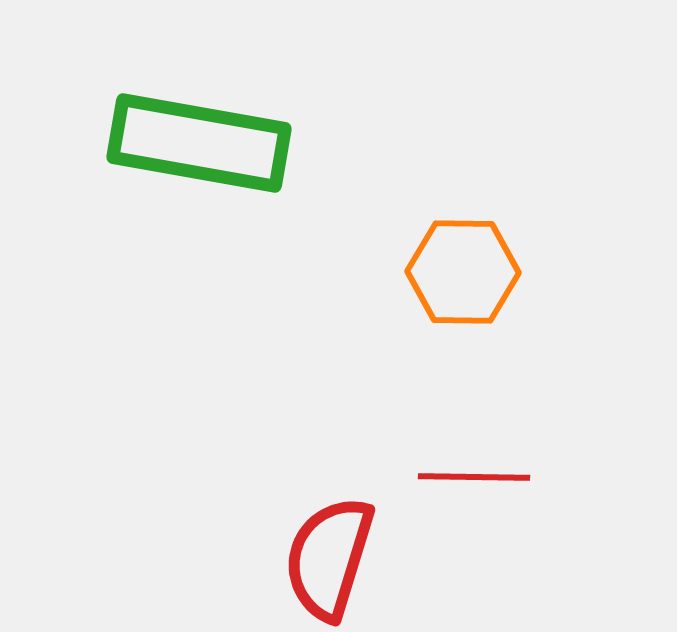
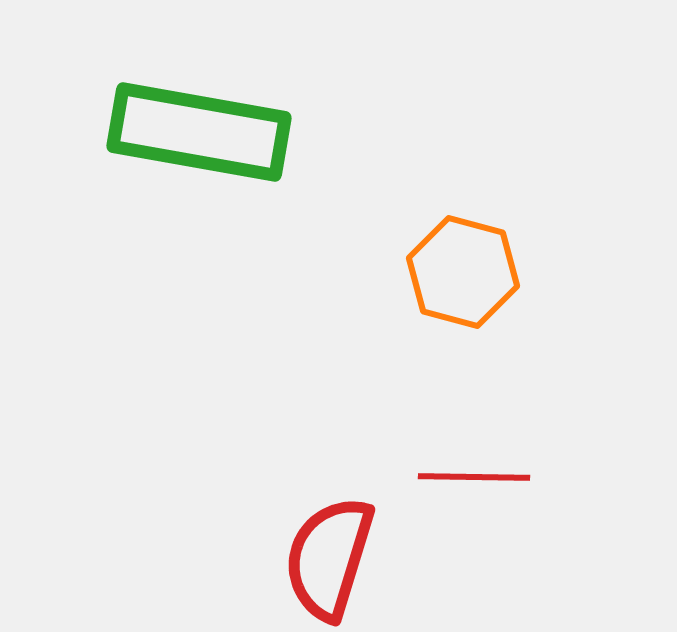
green rectangle: moved 11 px up
orange hexagon: rotated 14 degrees clockwise
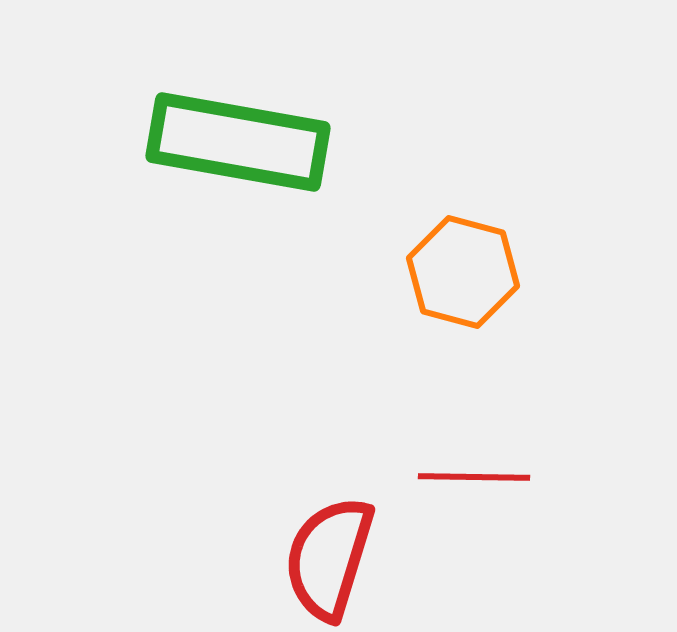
green rectangle: moved 39 px right, 10 px down
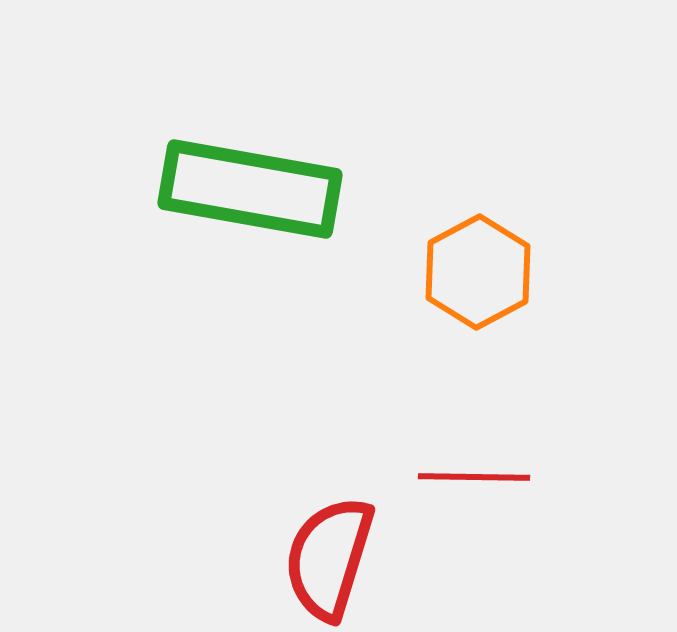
green rectangle: moved 12 px right, 47 px down
orange hexagon: moved 15 px right; rotated 17 degrees clockwise
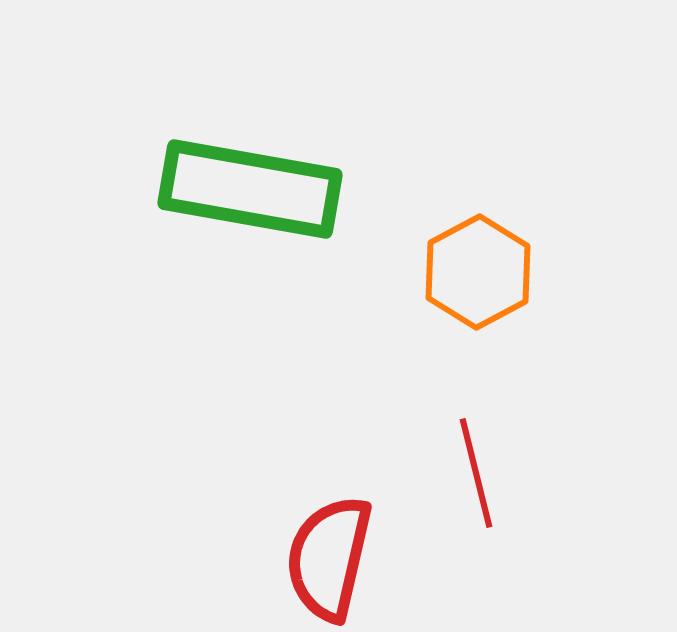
red line: moved 2 px right, 4 px up; rotated 75 degrees clockwise
red semicircle: rotated 4 degrees counterclockwise
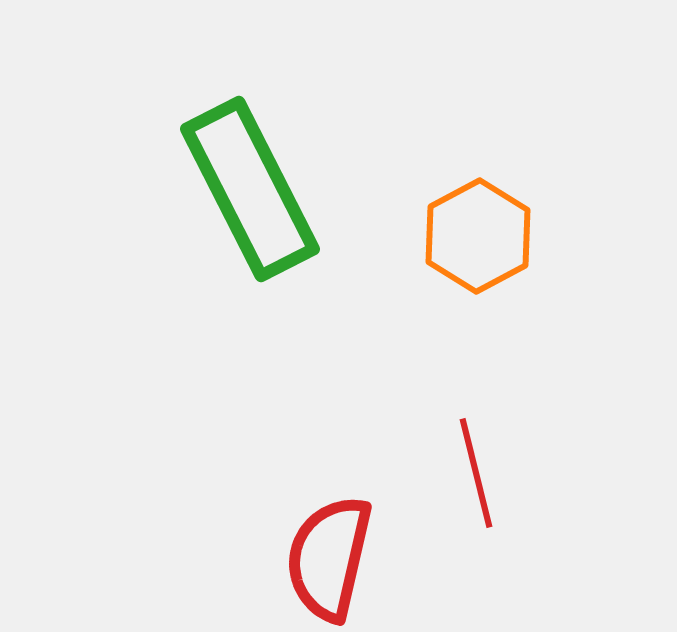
green rectangle: rotated 53 degrees clockwise
orange hexagon: moved 36 px up
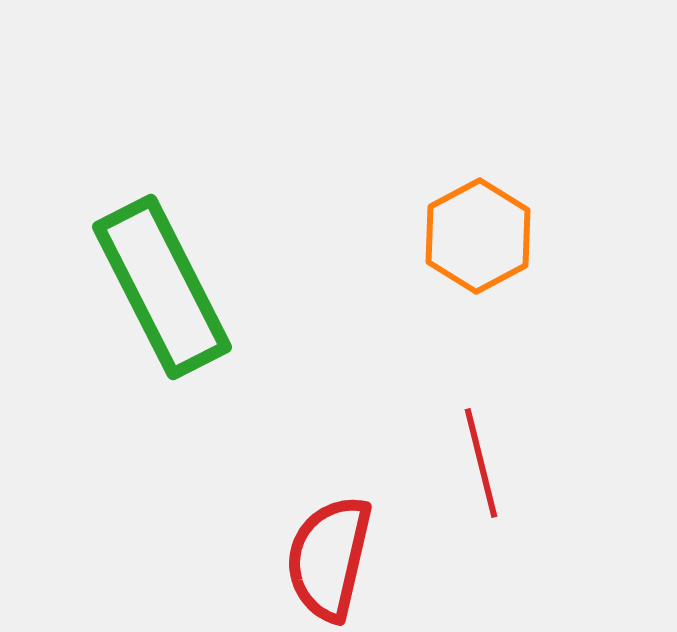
green rectangle: moved 88 px left, 98 px down
red line: moved 5 px right, 10 px up
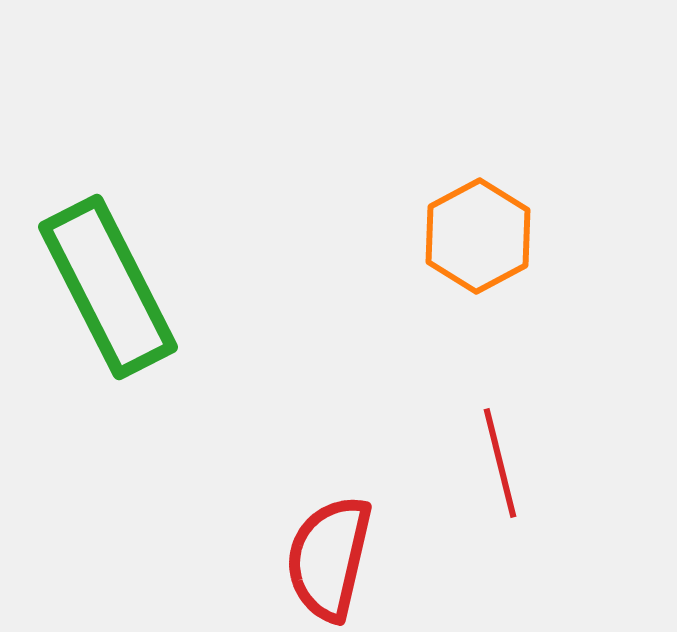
green rectangle: moved 54 px left
red line: moved 19 px right
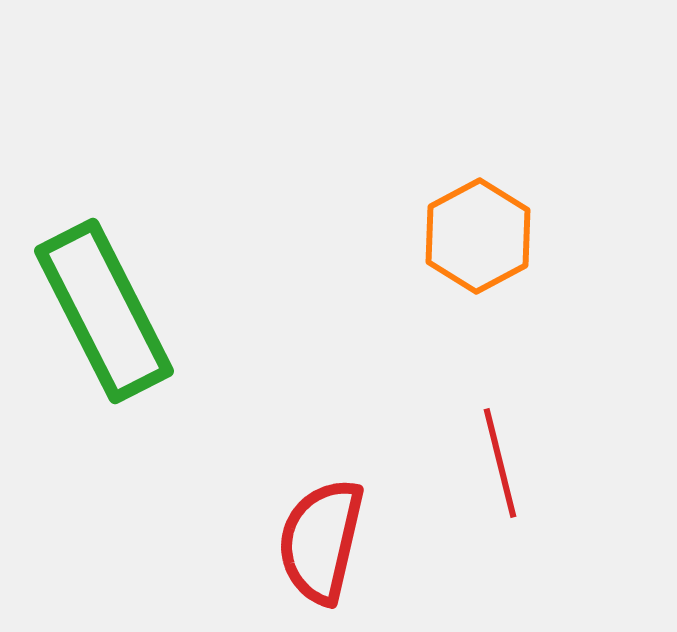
green rectangle: moved 4 px left, 24 px down
red semicircle: moved 8 px left, 17 px up
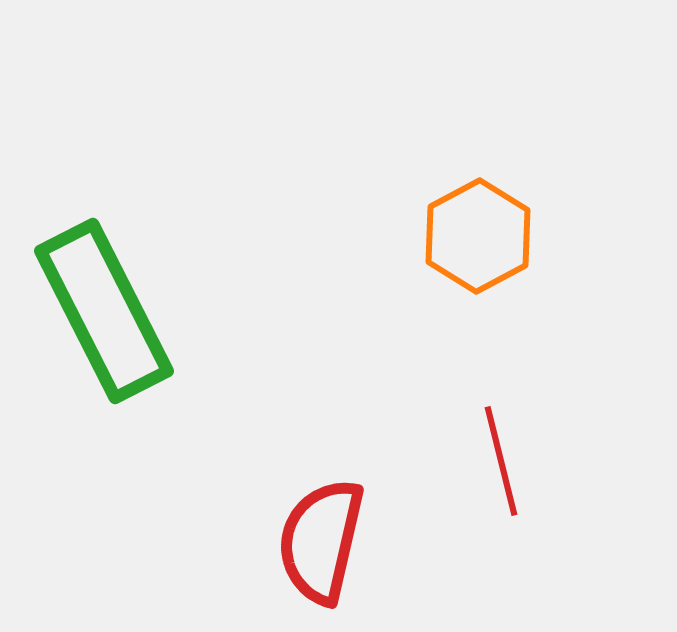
red line: moved 1 px right, 2 px up
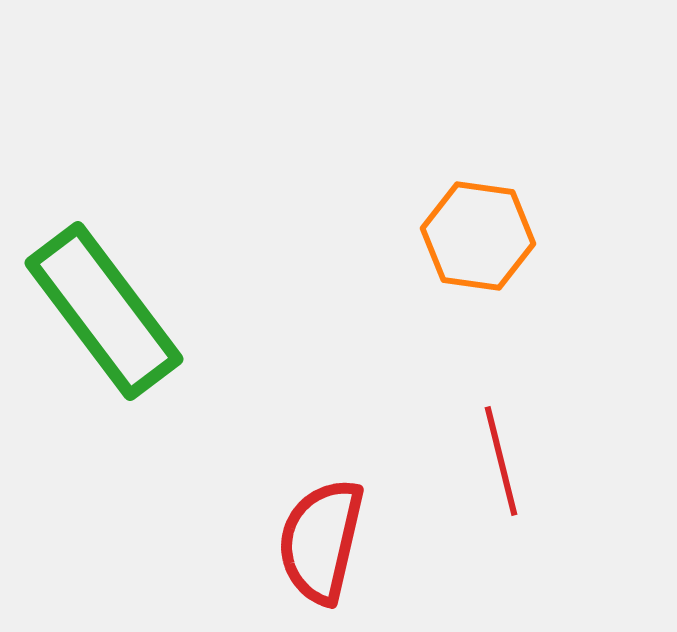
orange hexagon: rotated 24 degrees counterclockwise
green rectangle: rotated 10 degrees counterclockwise
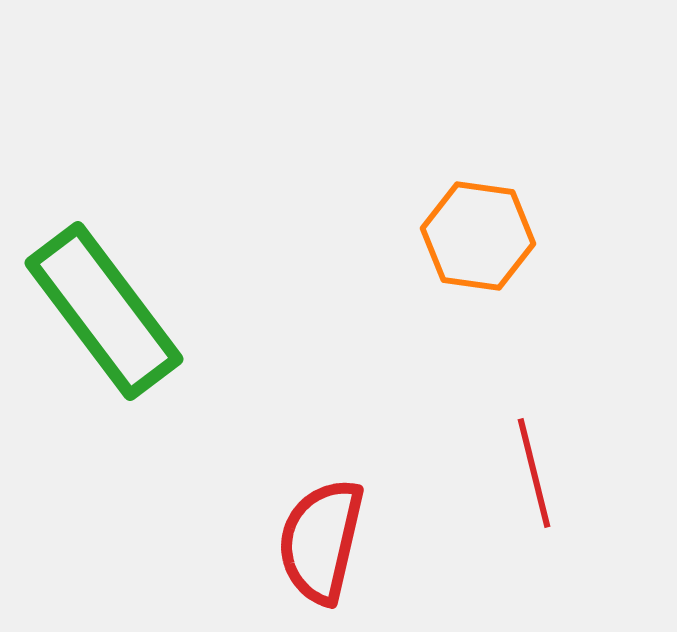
red line: moved 33 px right, 12 px down
